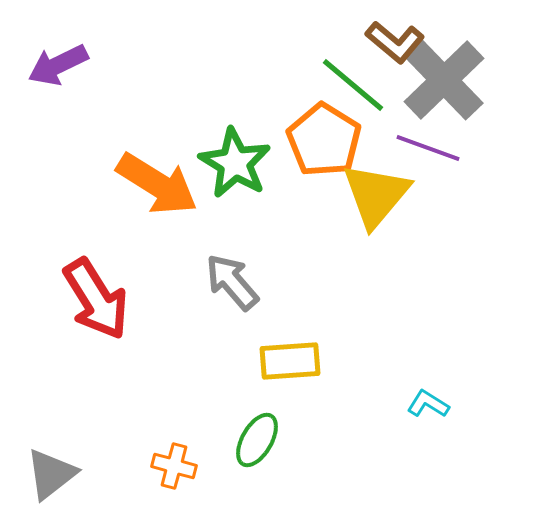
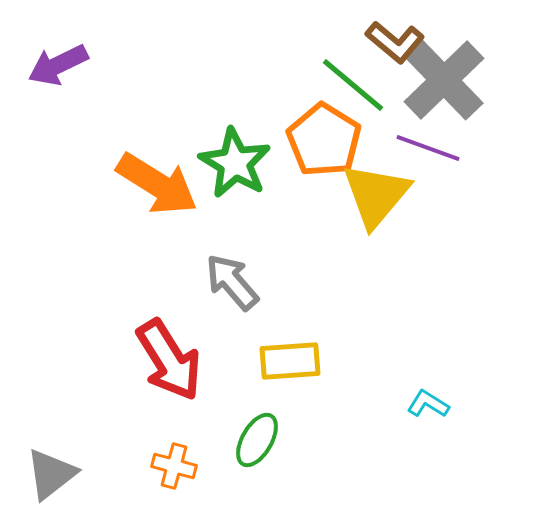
red arrow: moved 73 px right, 61 px down
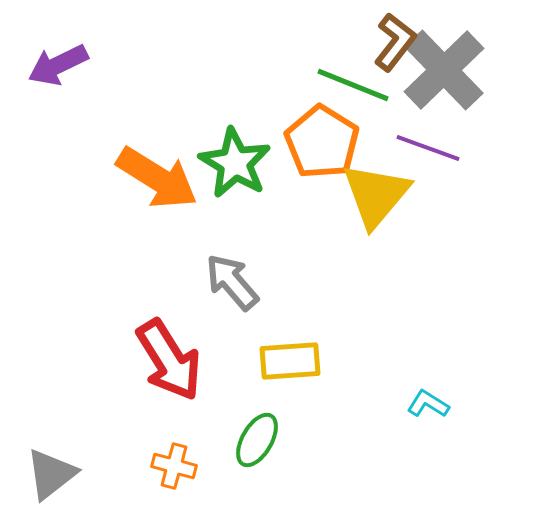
brown L-shape: rotated 92 degrees counterclockwise
gray cross: moved 10 px up
green line: rotated 18 degrees counterclockwise
orange pentagon: moved 2 px left, 2 px down
orange arrow: moved 6 px up
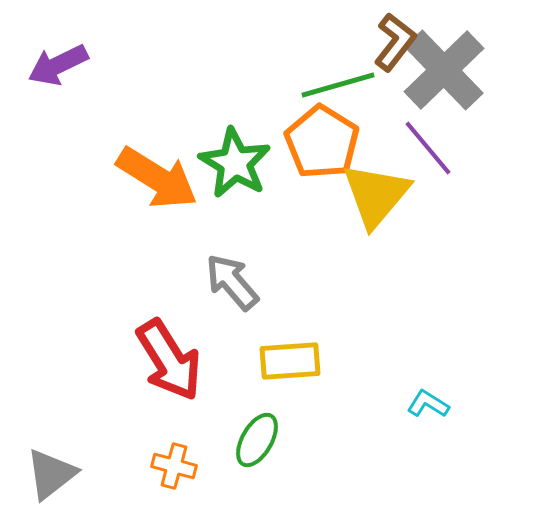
green line: moved 15 px left; rotated 38 degrees counterclockwise
purple line: rotated 30 degrees clockwise
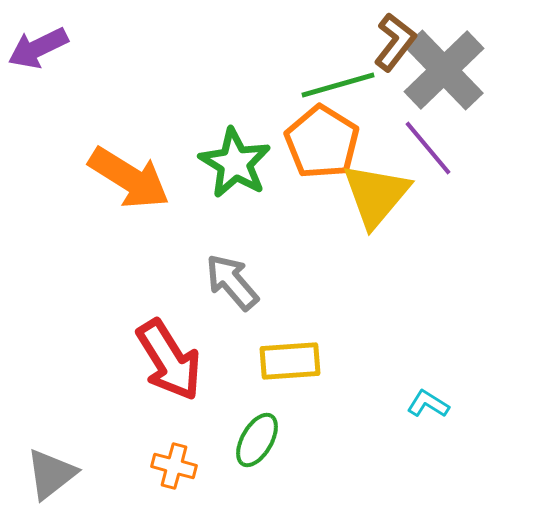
purple arrow: moved 20 px left, 17 px up
orange arrow: moved 28 px left
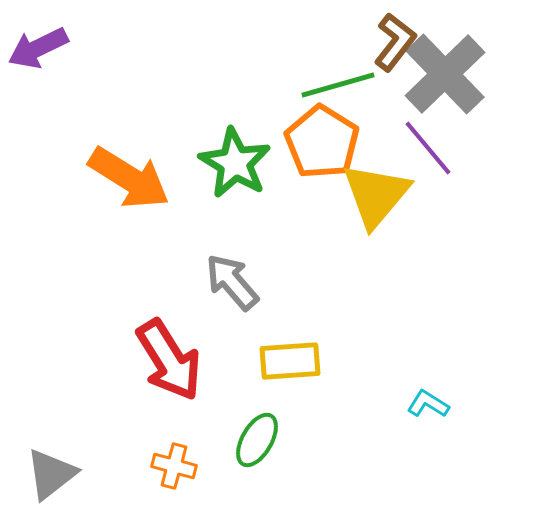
gray cross: moved 1 px right, 4 px down
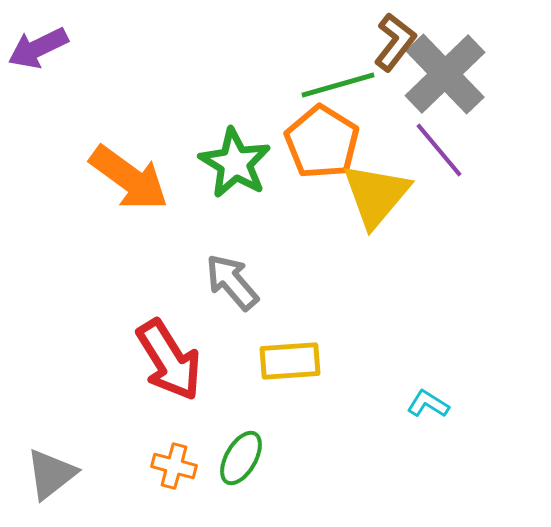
purple line: moved 11 px right, 2 px down
orange arrow: rotated 4 degrees clockwise
green ellipse: moved 16 px left, 18 px down
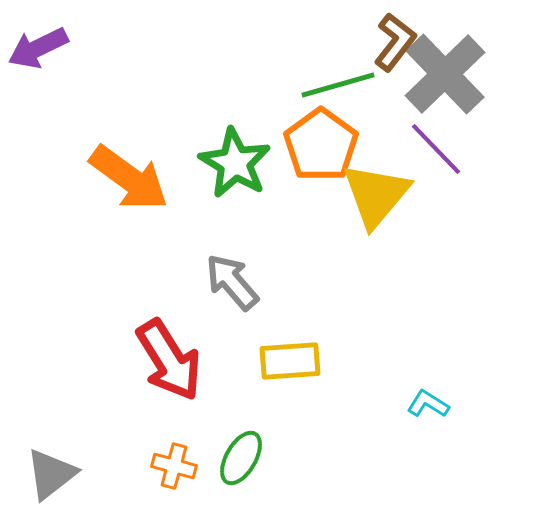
orange pentagon: moved 1 px left, 3 px down; rotated 4 degrees clockwise
purple line: moved 3 px left, 1 px up; rotated 4 degrees counterclockwise
